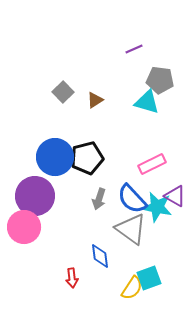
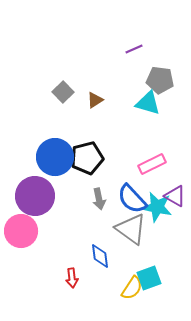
cyan triangle: moved 1 px right, 1 px down
gray arrow: rotated 30 degrees counterclockwise
pink circle: moved 3 px left, 4 px down
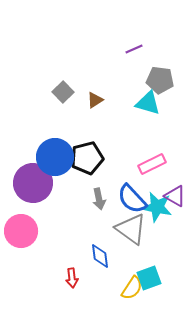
purple circle: moved 2 px left, 13 px up
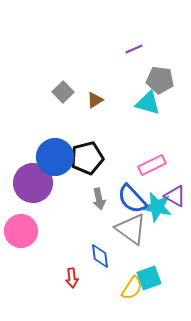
pink rectangle: moved 1 px down
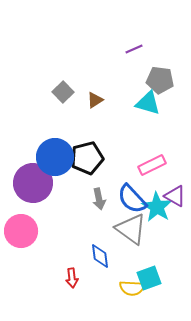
cyan star: rotated 20 degrees clockwise
yellow semicircle: rotated 60 degrees clockwise
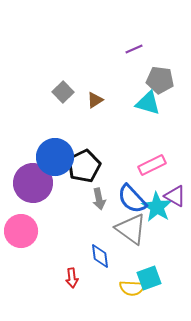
black pentagon: moved 3 px left, 8 px down; rotated 12 degrees counterclockwise
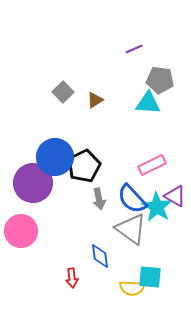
cyan triangle: rotated 12 degrees counterclockwise
cyan square: moved 1 px right, 1 px up; rotated 25 degrees clockwise
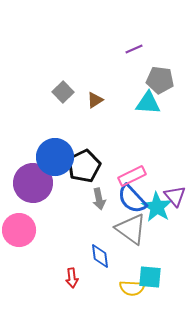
pink rectangle: moved 20 px left, 11 px down
purple triangle: rotated 20 degrees clockwise
pink circle: moved 2 px left, 1 px up
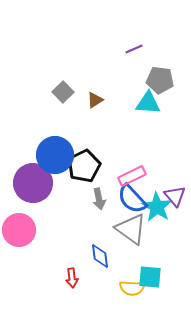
blue circle: moved 2 px up
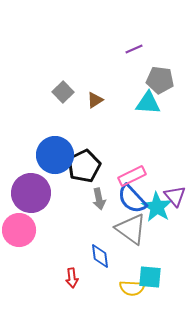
purple circle: moved 2 px left, 10 px down
